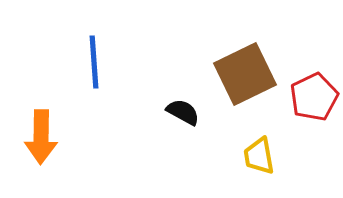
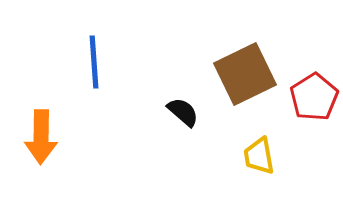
red pentagon: rotated 6 degrees counterclockwise
black semicircle: rotated 12 degrees clockwise
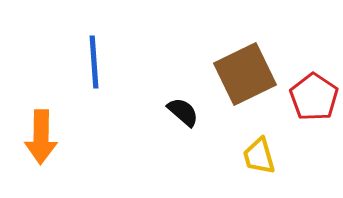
red pentagon: rotated 6 degrees counterclockwise
yellow trapezoid: rotated 6 degrees counterclockwise
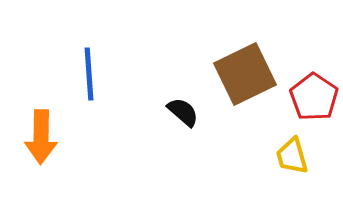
blue line: moved 5 px left, 12 px down
yellow trapezoid: moved 33 px right
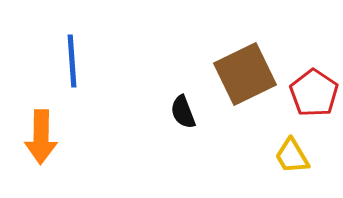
blue line: moved 17 px left, 13 px up
red pentagon: moved 4 px up
black semicircle: rotated 152 degrees counterclockwise
yellow trapezoid: rotated 15 degrees counterclockwise
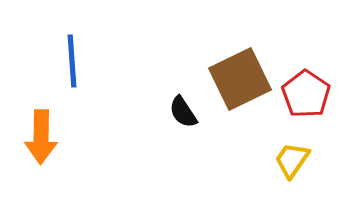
brown square: moved 5 px left, 5 px down
red pentagon: moved 8 px left, 1 px down
black semicircle: rotated 12 degrees counterclockwise
yellow trapezoid: moved 4 px down; rotated 66 degrees clockwise
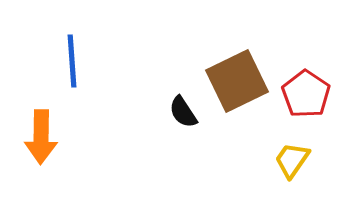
brown square: moved 3 px left, 2 px down
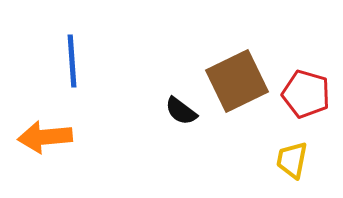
red pentagon: rotated 18 degrees counterclockwise
black semicircle: moved 2 px left, 1 px up; rotated 20 degrees counterclockwise
orange arrow: moved 4 px right; rotated 84 degrees clockwise
yellow trapezoid: rotated 24 degrees counterclockwise
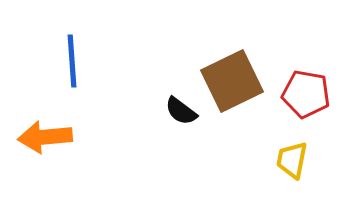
brown square: moved 5 px left
red pentagon: rotated 6 degrees counterclockwise
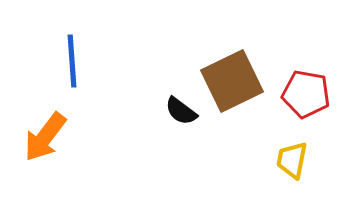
orange arrow: rotated 48 degrees counterclockwise
